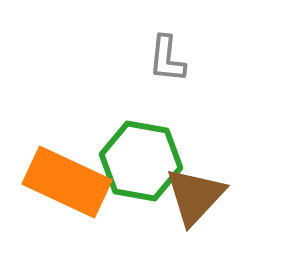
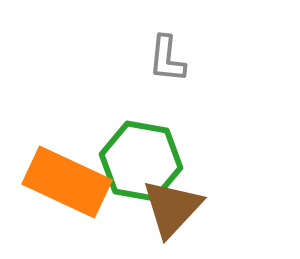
brown triangle: moved 23 px left, 12 px down
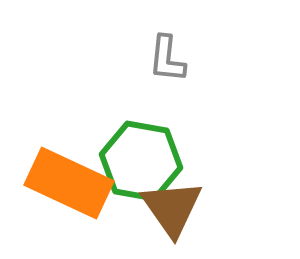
orange rectangle: moved 2 px right, 1 px down
brown triangle: rotated 18 degrees counterclockwise
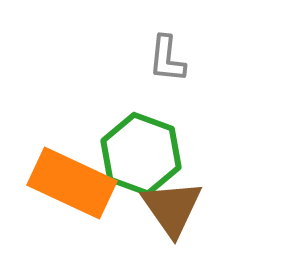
green hexagon: moved 7 px up; rotated 10 degrees clockwise
orange rectangle: moved 3 px right
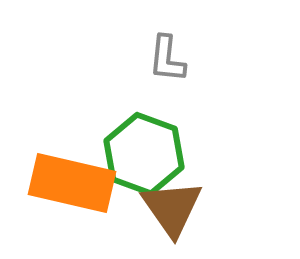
green hexagon: moved 3 px right
orange rectangle: rotated 12 degrees counterclockwise
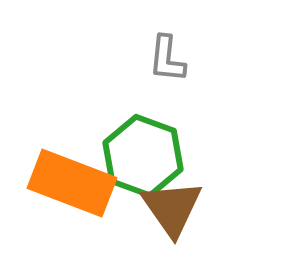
green hexagon: moved 1 px left, 2 px down
orange rectangle: rotated 8 degrees clockwise
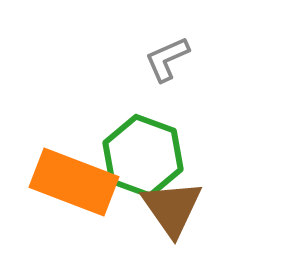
gray L-shape: rotated 60 degrees clockwise
orange rectangle: moved 2 px right, 1 px up
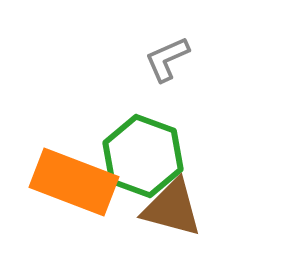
brown triangle: rotated 40 degrees counterclockwise
